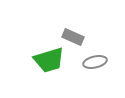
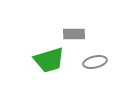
gray rectangle: moved 1 px right, 3 px up; rotated 25 degrees counterclockwise
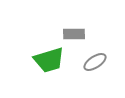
gray ellipse: rotated 20 degrees counterclockwise
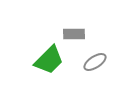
green trapezoid: rotated 28 degrees counterclockwise
